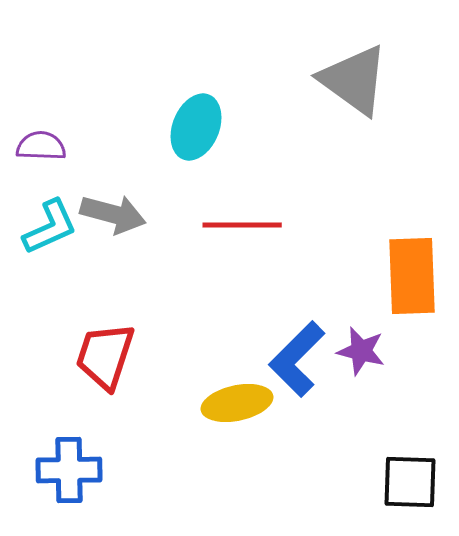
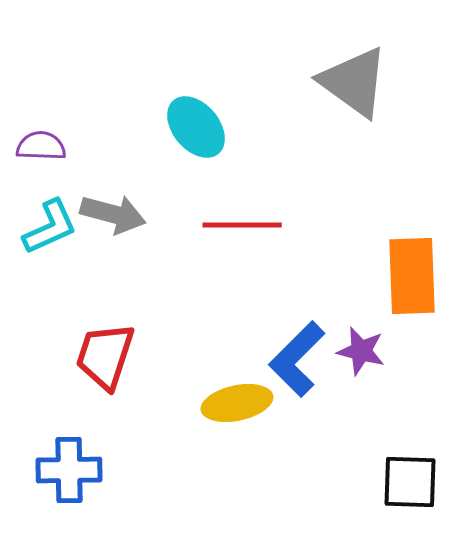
gray triangle: moved 2 px down
cyan ellipse: rotated 62 degrees counterclockwise
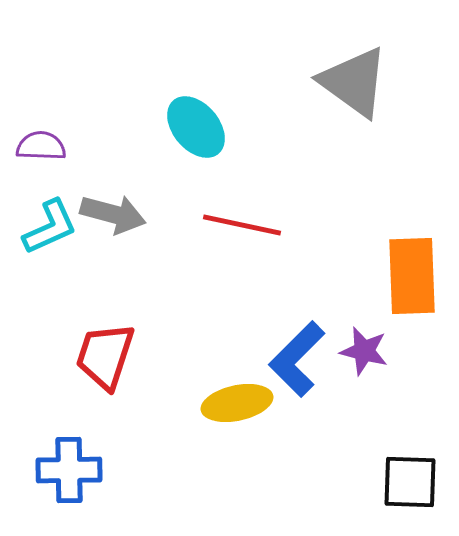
red line: rotated 12 degrees clockwise
purple star: moved 3 px right
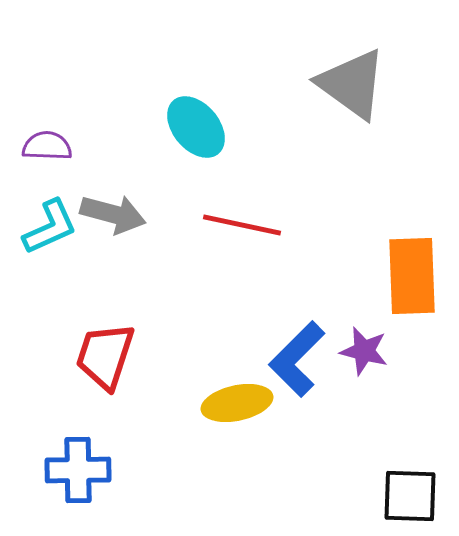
gray triangle: moved 2 px left, 2 px down
purple semicircle: moved 6 px right
blue cross: moved 9 px right
black square: moved 14 px down
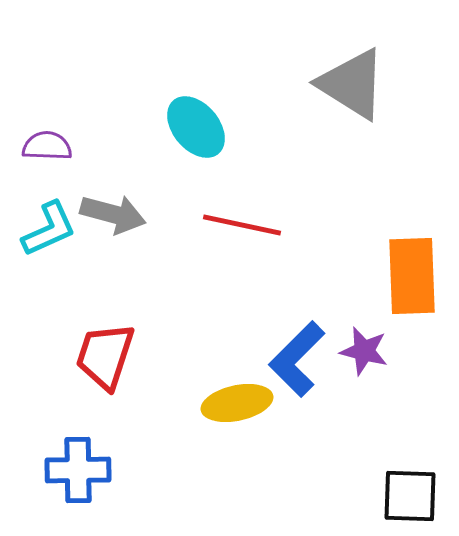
gray triangle: rotated 4 degrees counterclockwise
cyan L-shape: moved 1 px left, 2 px down
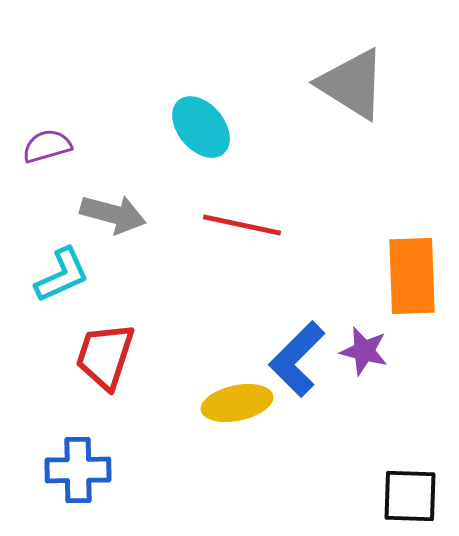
cyan ellipse: moved 5 px right
purple semicircle: rotated 18 degrees counterclockwise
cyan L-shape: moved 13 px right, 46 px down
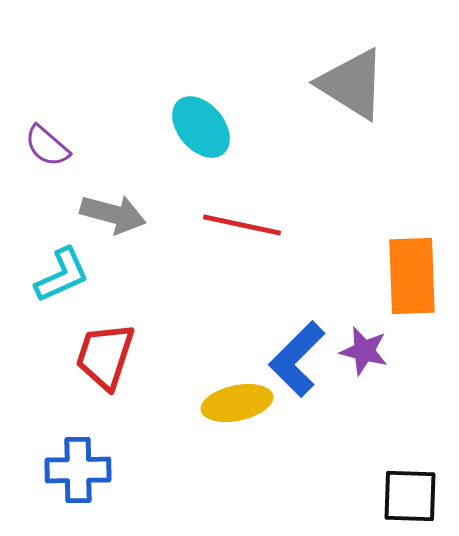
purple semicircle: rotated 123 degrees counterclockwise
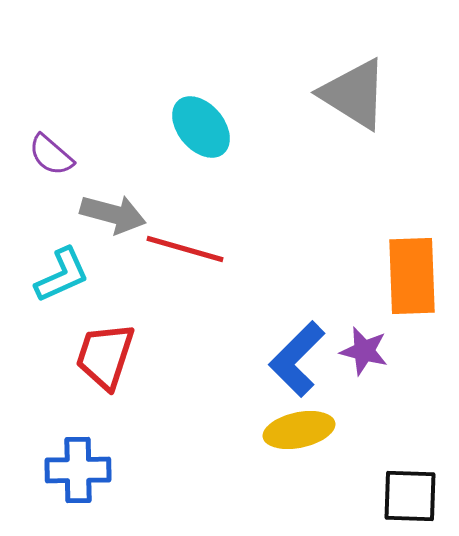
gray triangle: moved 2 px right, 10 px down
purple semicircle: moved 4 px right, 9 px down
red line: moved 57 px left, 24 px down; rotated 4 degrees clockwise
yellow ellipse: moved 62 px right, 27 px down
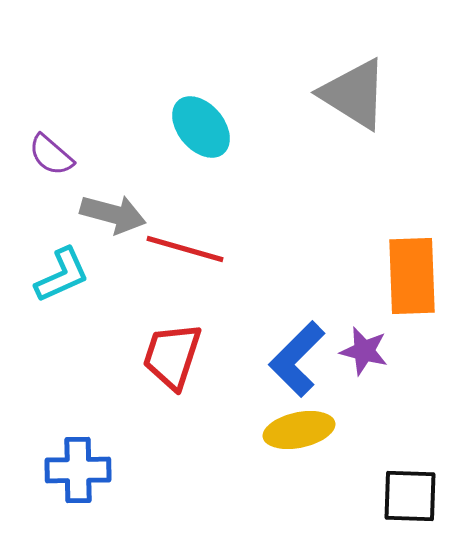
red trapezoid: moved 67 px right
